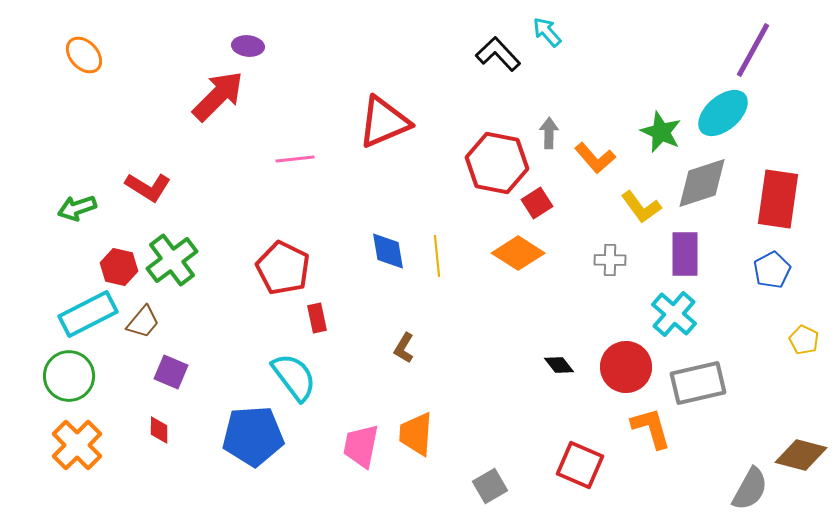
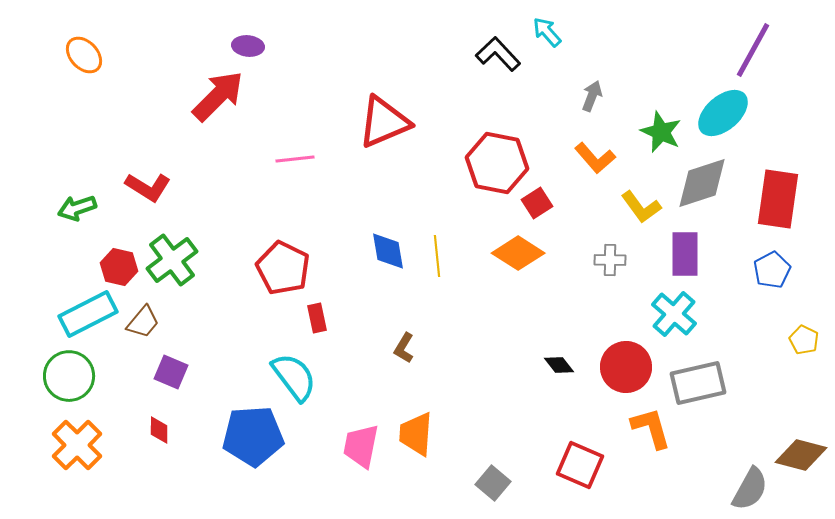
gray arrow at (549, 133): moved 43 px right, 37 px up; rotated 20 degrees clockwise
gray square at (490, 486): moved 3 px right, 3 px up; rotated 20 degrees counterclockwise
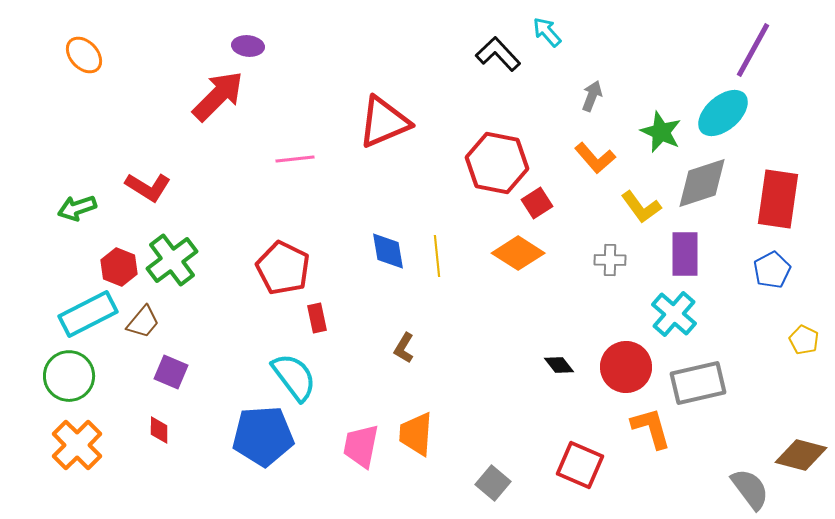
red hexagon at (119, 267): rotated 9 degrees clockwise
blue pentagon at (253, 436): moved 10 px right
gray semicircle at (750, 489): rotated 66 degrees counterclockwise
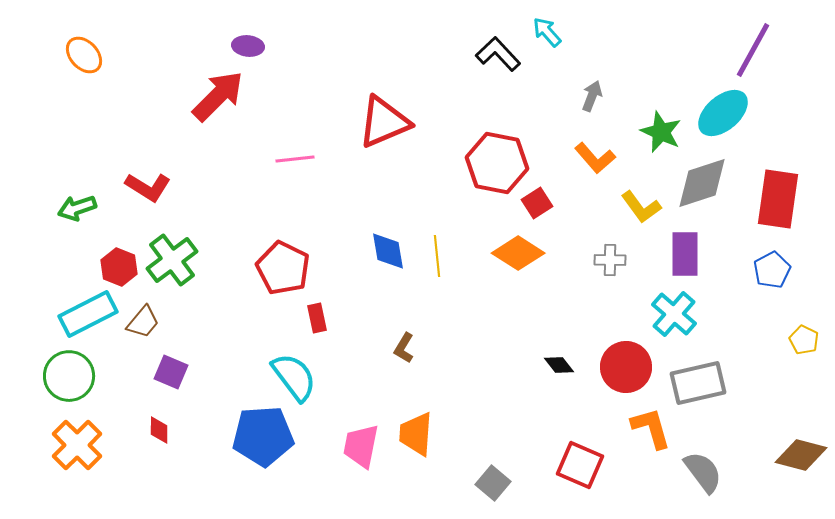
gray semicircle at (750, 489): moved 47 px left, 17 px up
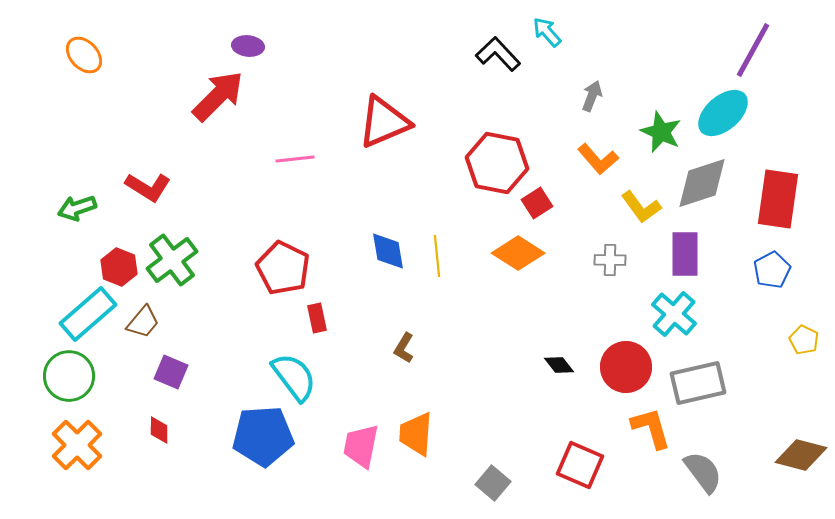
orange L-shape at (595, 158): moved 3 px right, 1 px down
cyan rectangle at (88, 314): rotated 14 degrees counterclockwise
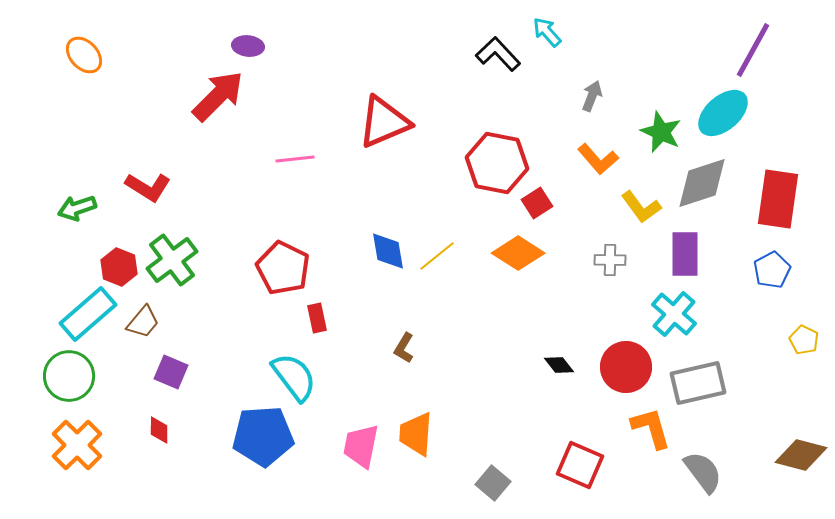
yellow line at (437, 256): rotated 57 degrees clockwise
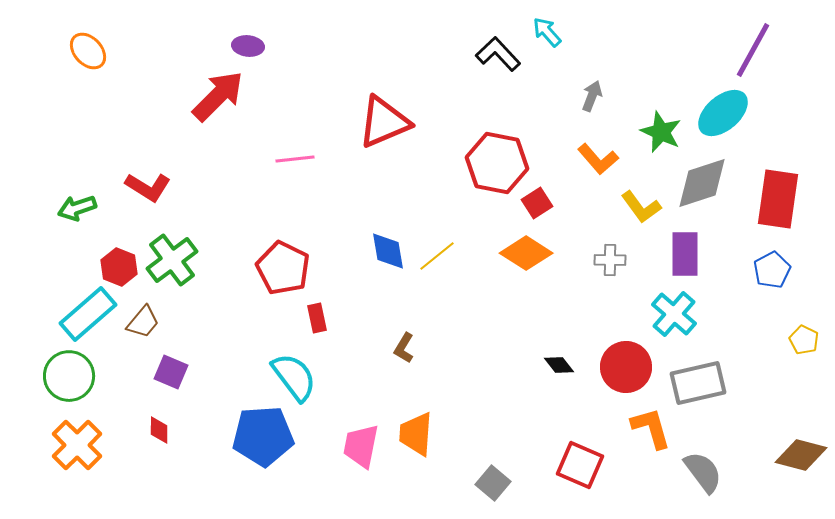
orange ellipse at (84, 55): moved 4 px right, 4 px up
orange diamond at (518, 253): moved 8 px right
